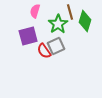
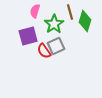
green star: moved 4 px left
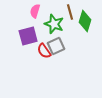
green star: rotated 18 degrees counterclockwise
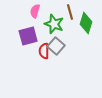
green diamond: moved 1 px right, 2 px down
gray square: rotated 24 degrees counterclockwise
red semicircle: rotated 35 degrees clockwise
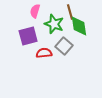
green diamond: moved 7 px left, 3 px down; rotated 25 degrees counterclockwise
gray square: moved 8 px right
red semicircle: moved 2 px down; rotated 84 degrees clockwise
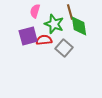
gray square: moved 2 px down
red semicircle: moved 13 px up
